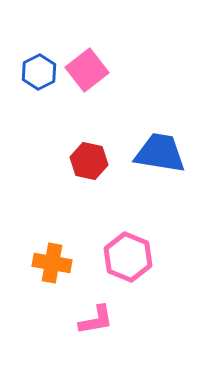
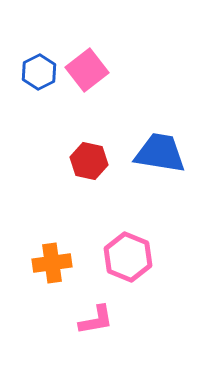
orange cross: rotated 18 degrees counterclockwise
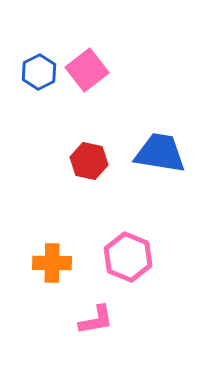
orange cross: rotated 9 degrees clockwise
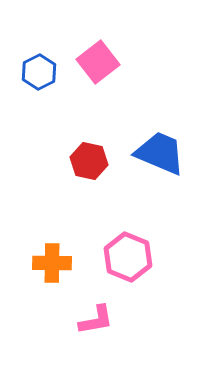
pink square: moved 11 px right, 8 px up
blue trapezoid: rotated 14 degrees clockwise
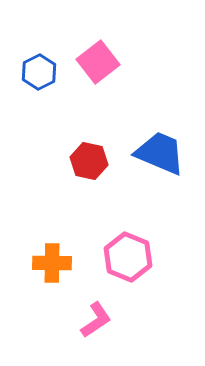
pink L-shape: rotated 24 degrees counterclockwise
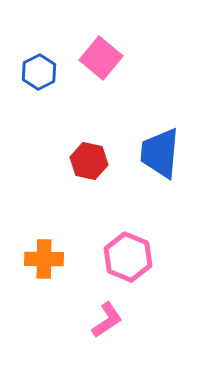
pink square: moved 3 px right, 4 px up; rotated 12 degrees counterclockwise
blue trapezoid: rotated 108 degrees counterclockwise
orange cross: moved 8 px left, 4 px up
pink L-shape: moved 11 px right
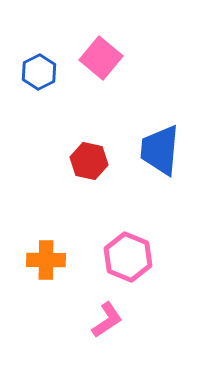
blue trapezoid: moved 3 px up
orange cross: moved 2 px right, 1 px down
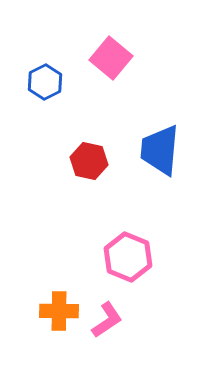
pink square: moved 10 px right
blue hexagon: moved 6 px right, 10 px down
orange cross: moved 13 px right, 51 px down
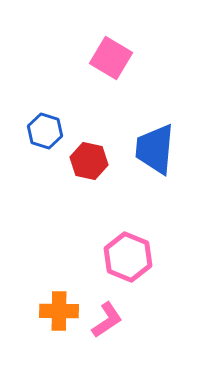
pink square: rotated 9 degrees counterclockwise
blue hexagon: moved 49 px down; rotated 16 degrees counterclockwise
blue trapezoid: moved 5 px left, 1 px up
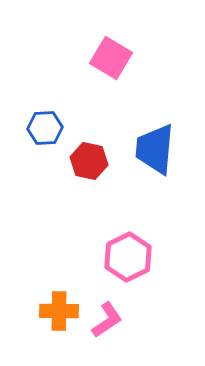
blue hexagon: moved 3 px up; rotated 20 degrees counterclockwise
pink hexagon: rotated 12 degrees clockwise
